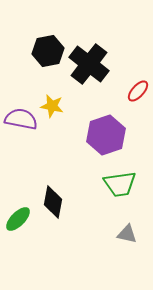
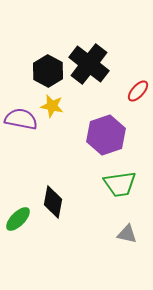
black hexagon: moved 20 px down; rotated 20 degrees counterclockwise
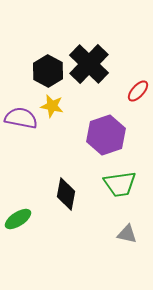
black cross: rotated 6 degrees clockwise
purple semicircle: moved 1 px up
black diamond: moved 13 px right, 8 px up
green ellipse: rotated 12 degrees clockwise
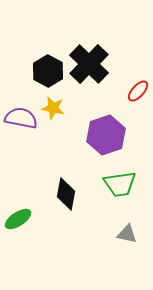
yellow star: moved 1 px right, 2 px down
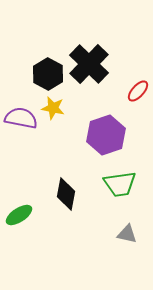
black hexagon: moved 3 px down
green ellipse: moved 1 px right, 4 px up
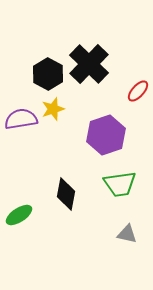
yellow star: moved 1 px down; rotated 30 degrees counterclockwise
purple semicircle: moved 1 px down; rotated 20 degrees counterclockwise
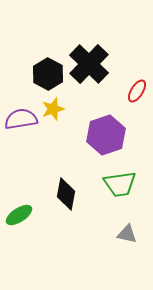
red ellipse: moved 1 px left; rotated 10 degrees counterclockwise
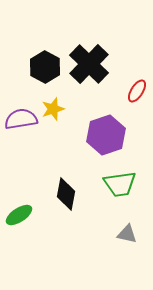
black hexagon: moved 3 px left, 7 px up
